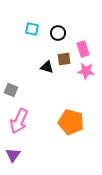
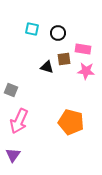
pink rectangle: rotated 63 degrees counterclockwise
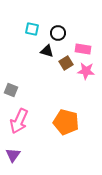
brown square: moved 2 px right, 4 px down; rotated 24 degrees counterclockwise
black triangle: moved 16 px up
orange pentagon: moved 5 px left
